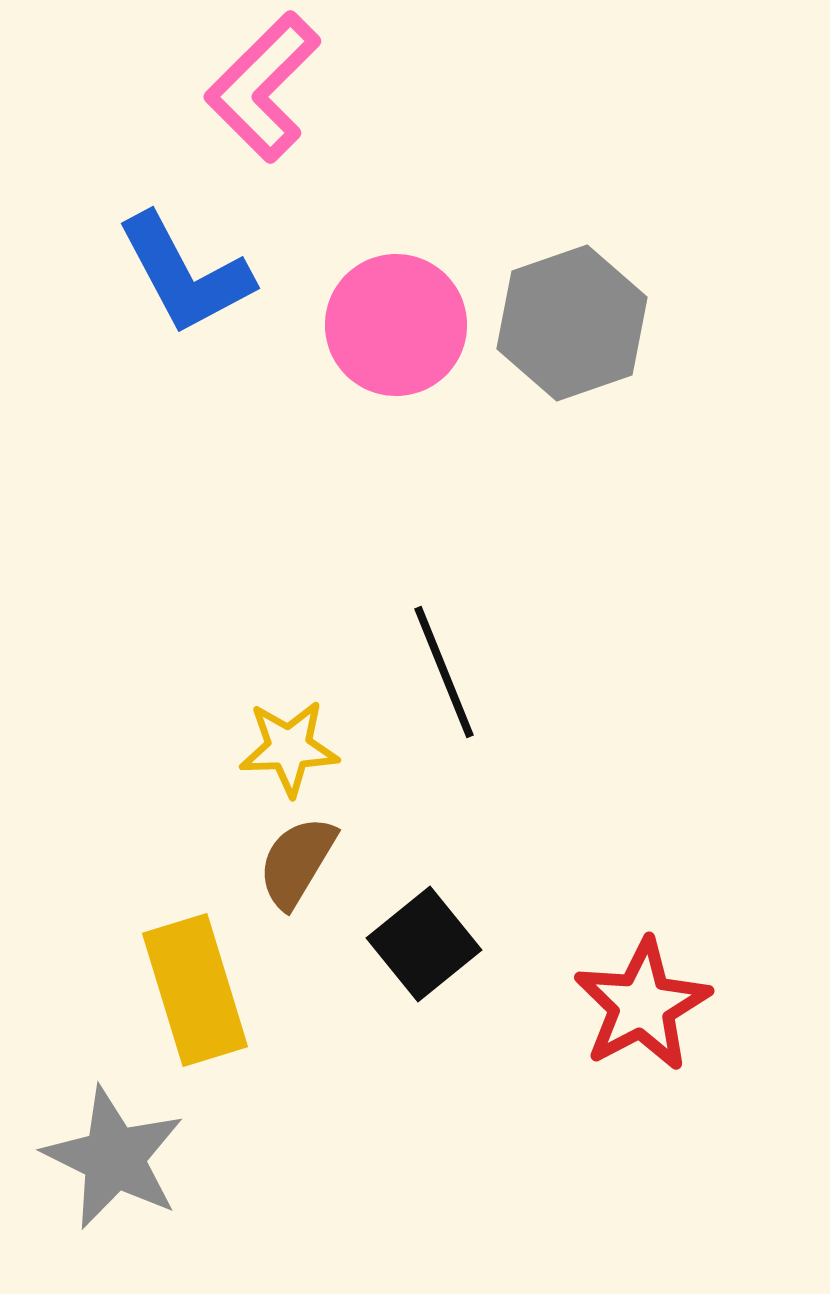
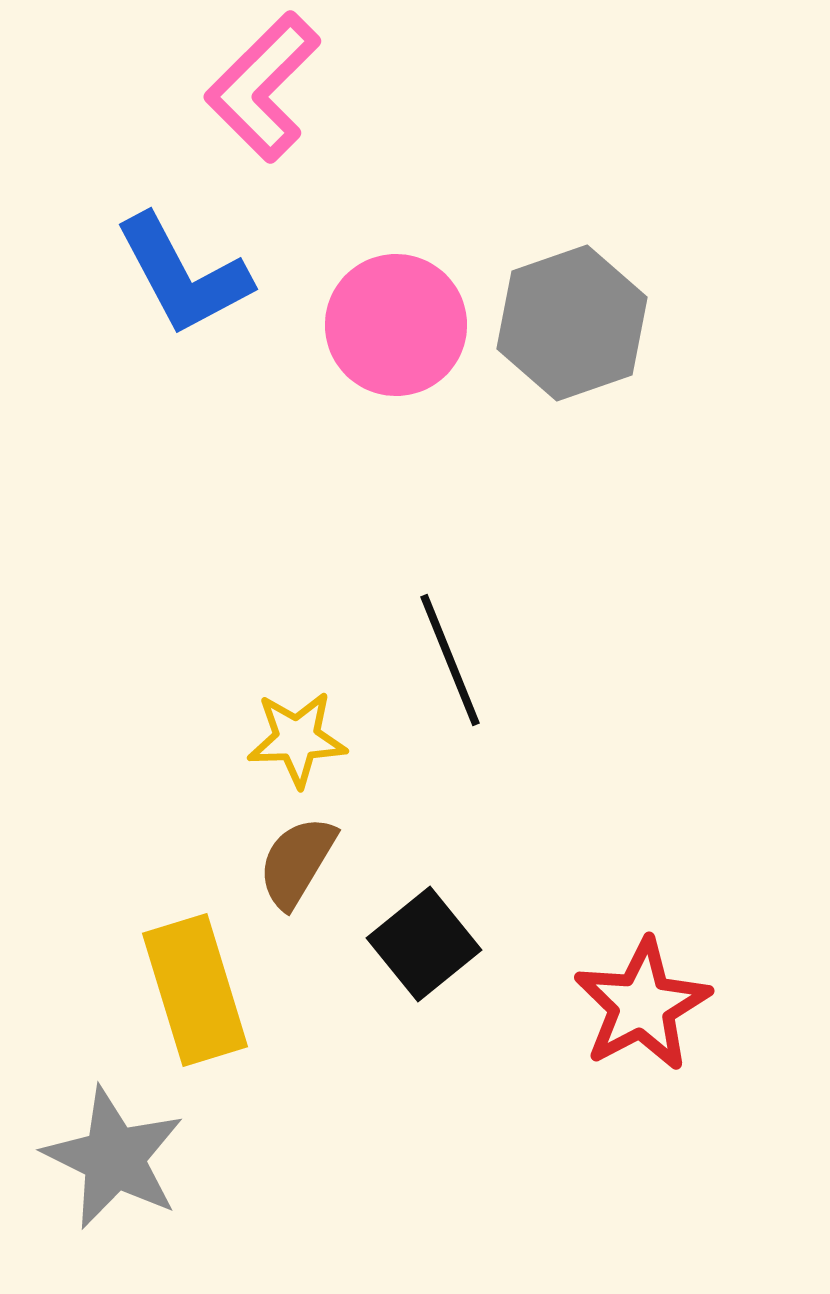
blue L-shape: moved 2 px left, 1 px down
black line: moved 6 px right, 12 px up
yellow star: moved 8 px right, 9 px up
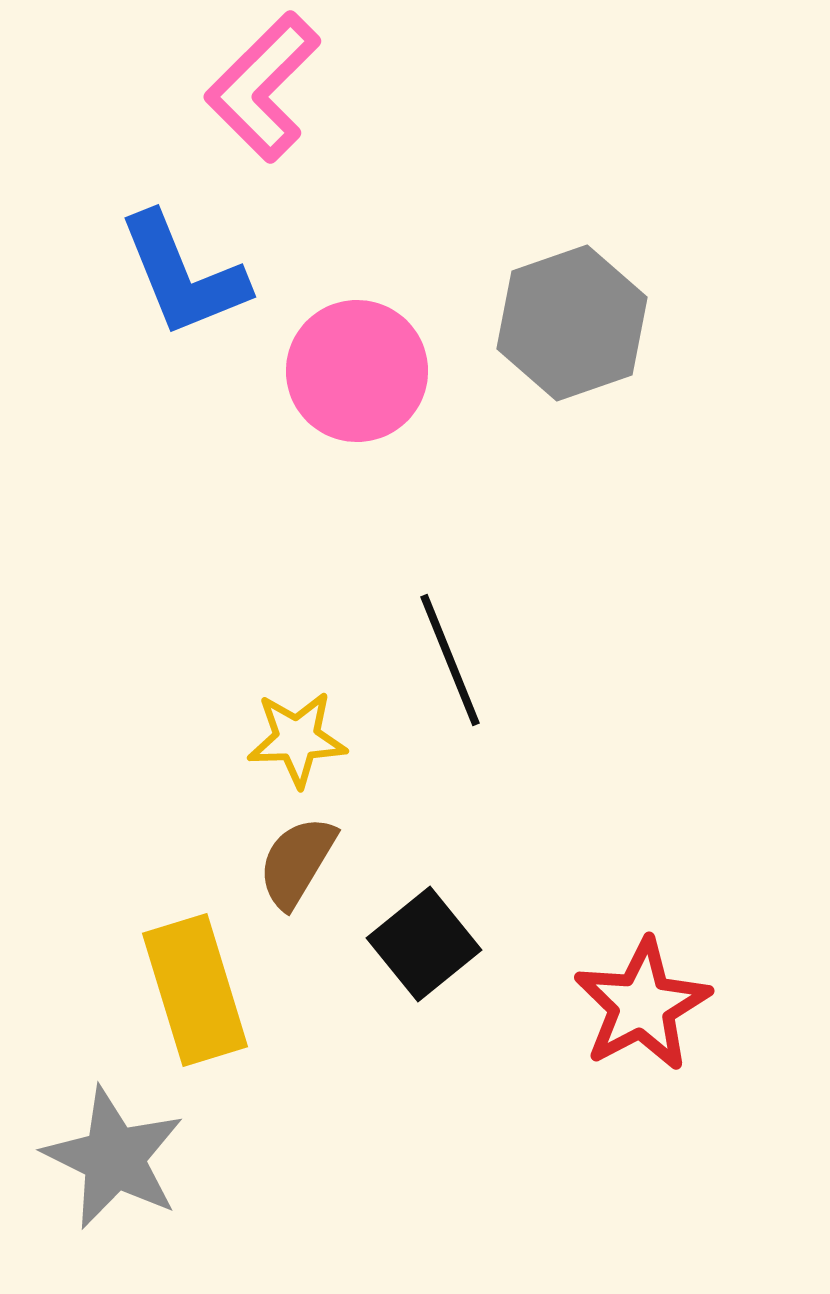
blue L-shape: rotated 6 degrees clockwise
pink circle: moved 39 px left, 46 px down
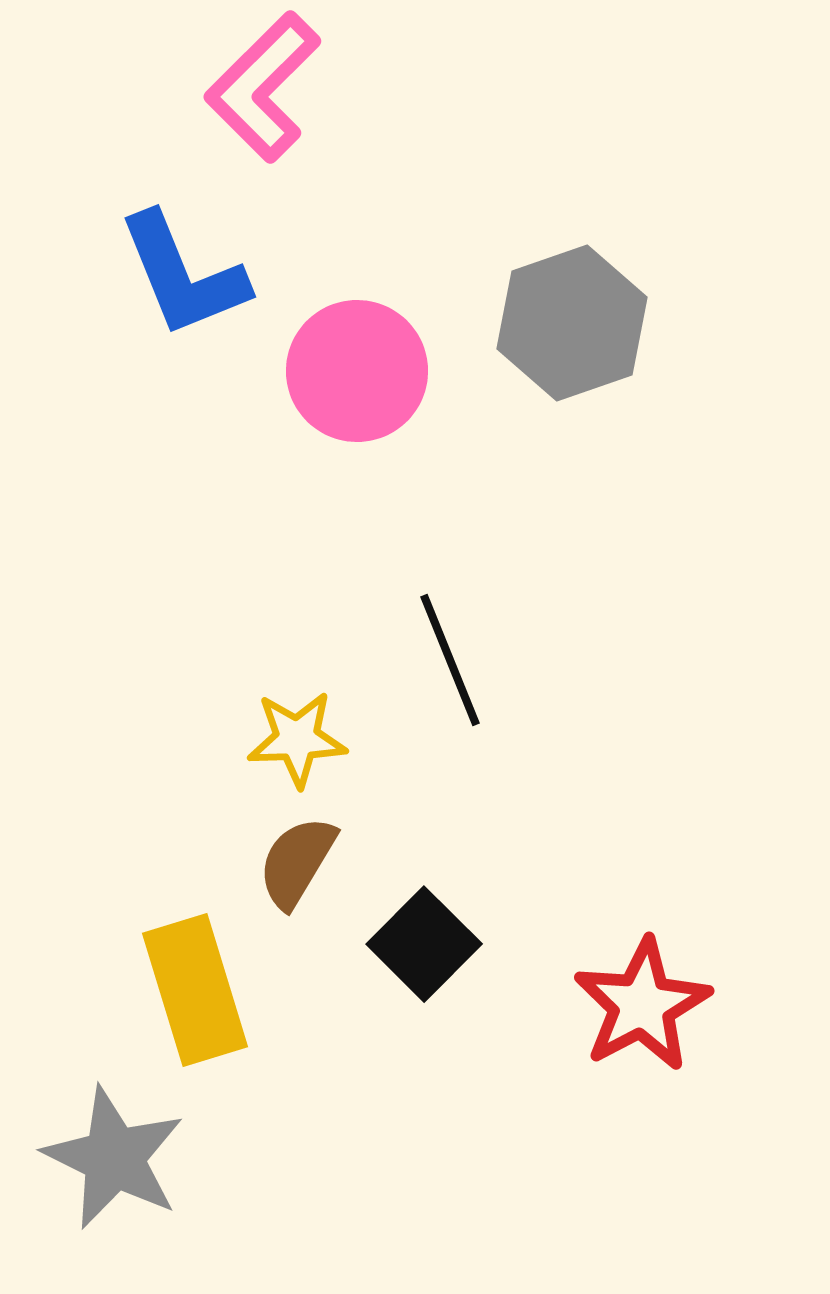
black square: rotated 6 degrees counterclockwise
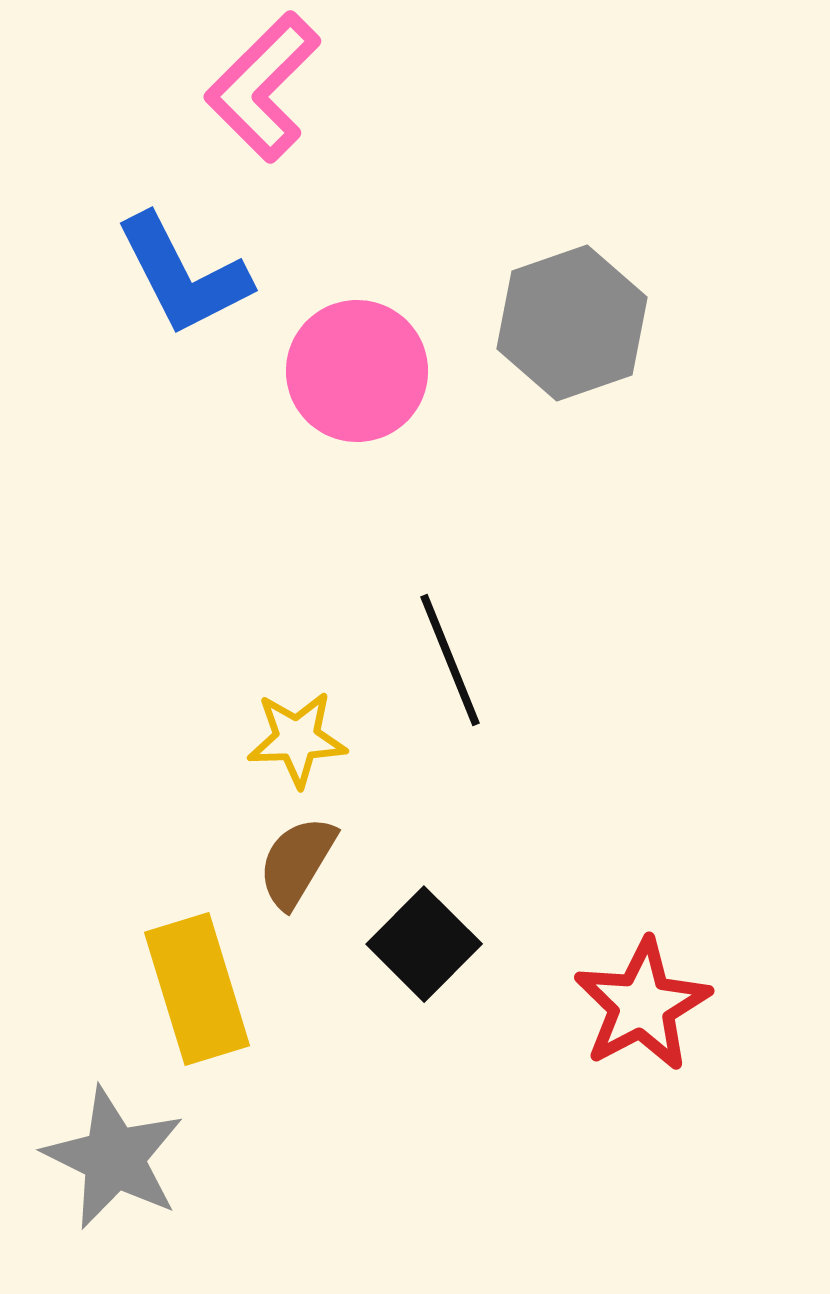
blue L-shape: rotated 5 degrees counterclockwise
yellow rectangle: moved 2 px right, 1 px up
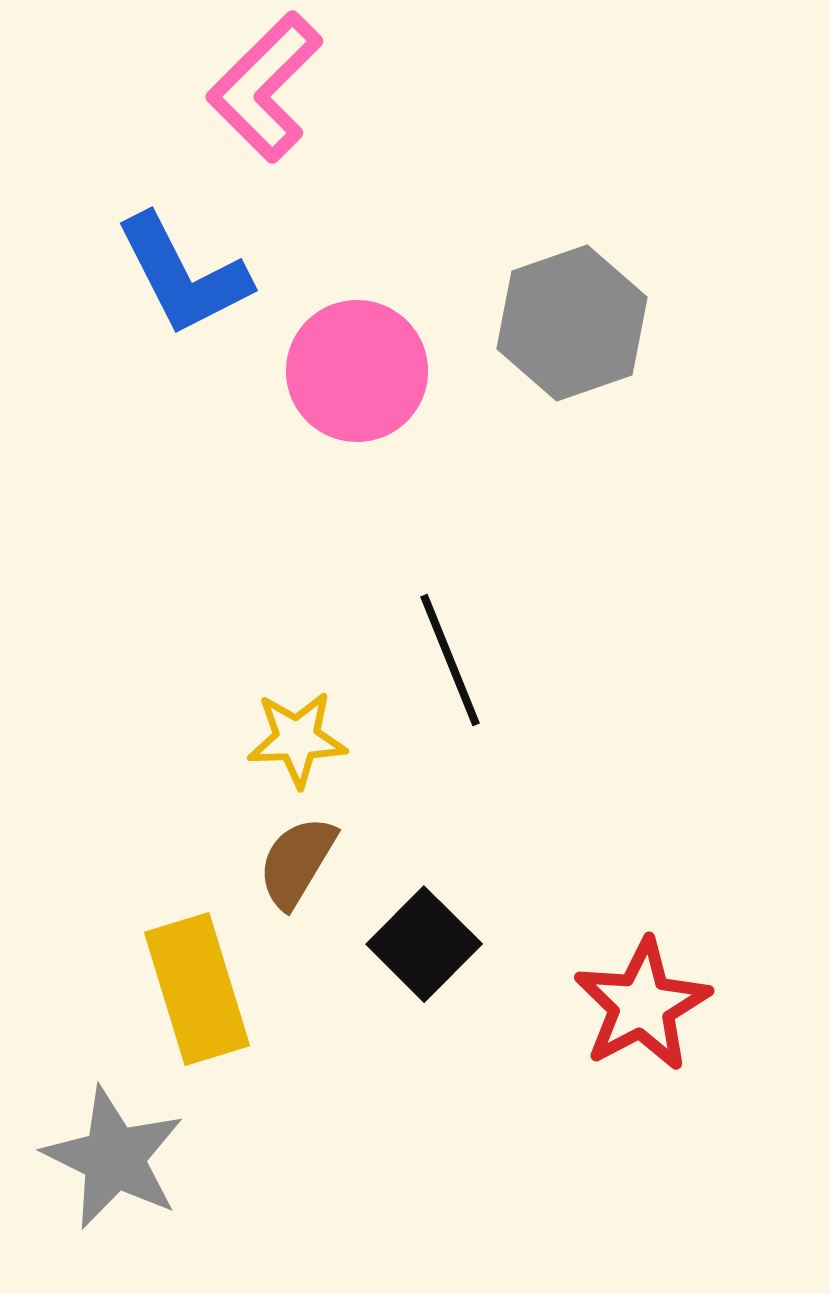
pink L-shape: moved 2 px right
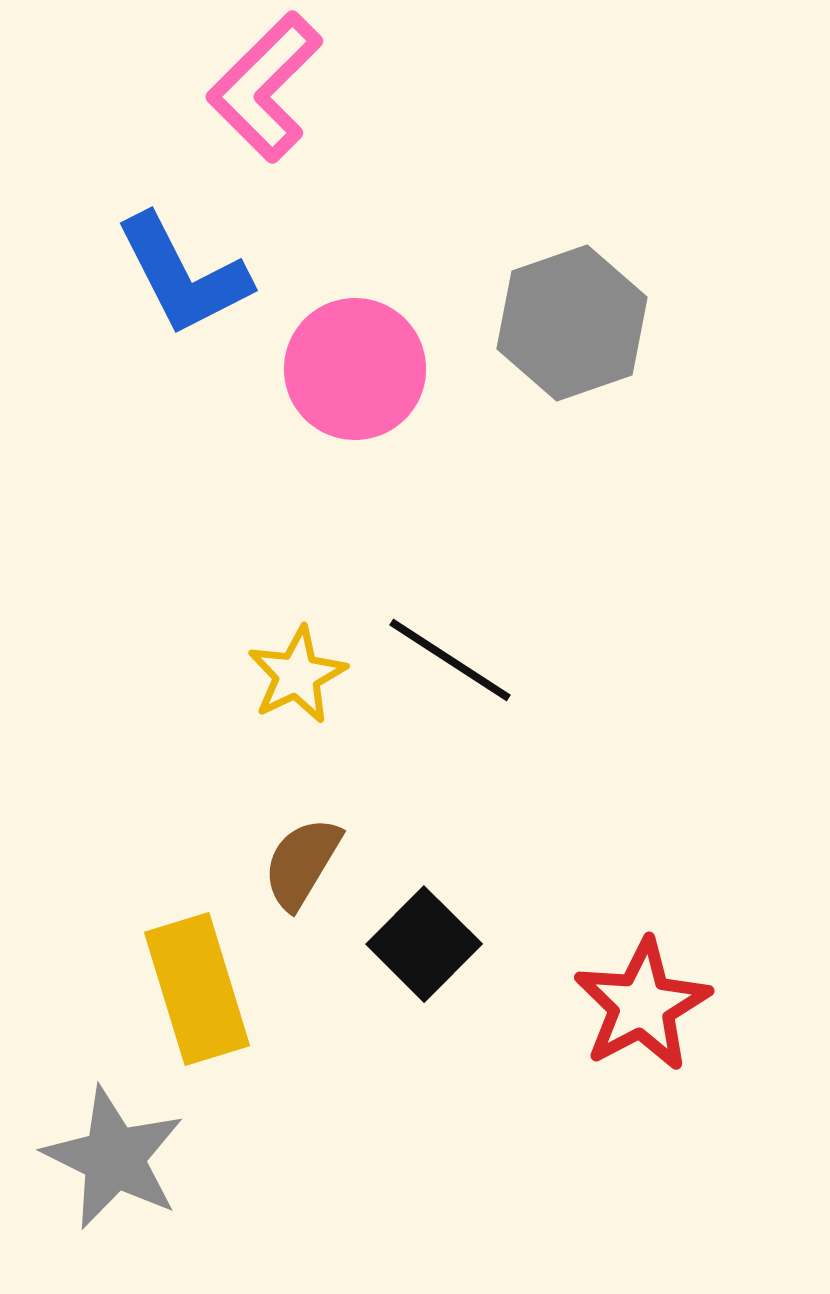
pink circle: moved 2 px left, 2 px up
black line: rotated 35 degrees counterclockwise
yellow star: moved 64 px up; rotated 24 degrees counterclockwise
brown semicircle: moved 5 px right, 1 px down
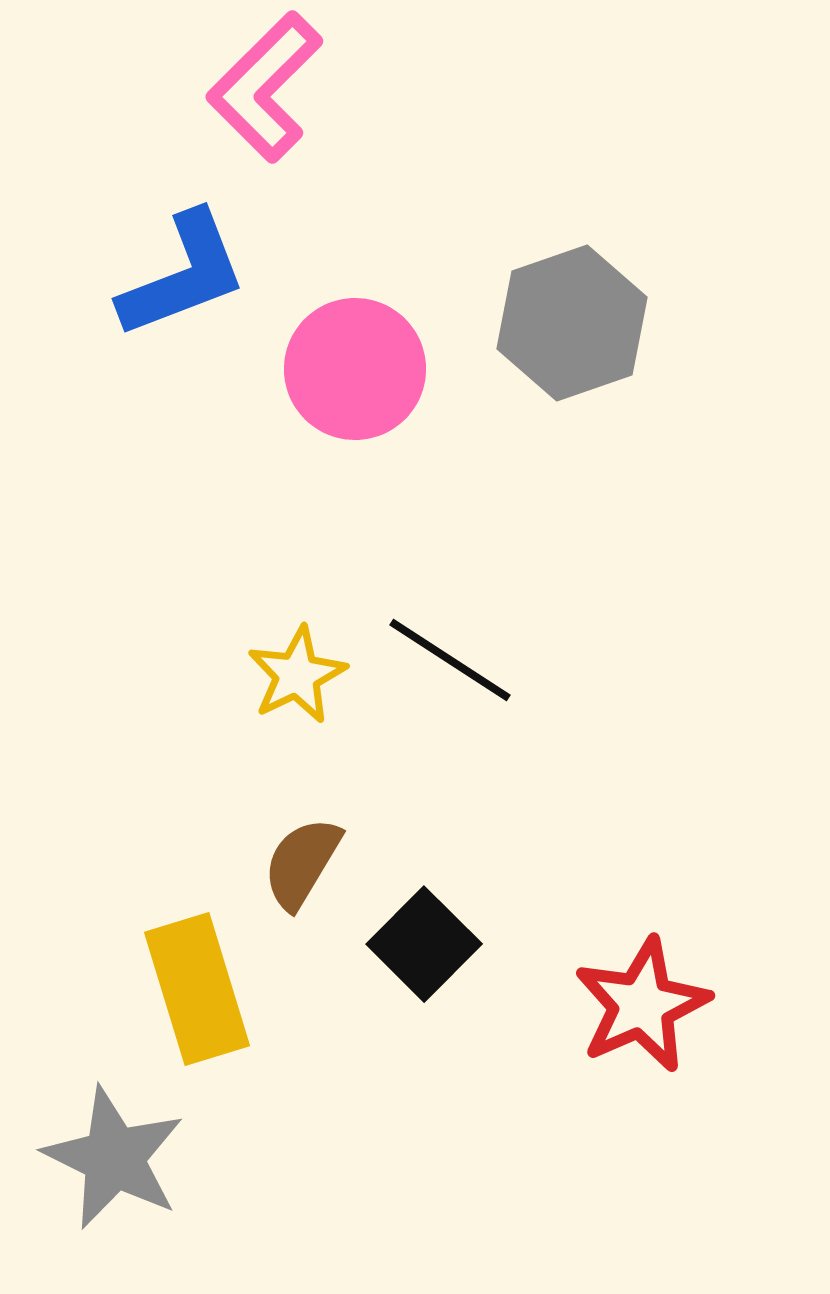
blue L-shape: rotated 84 degrees counterclockwise
red star: rotated 4 degrees clockwise
